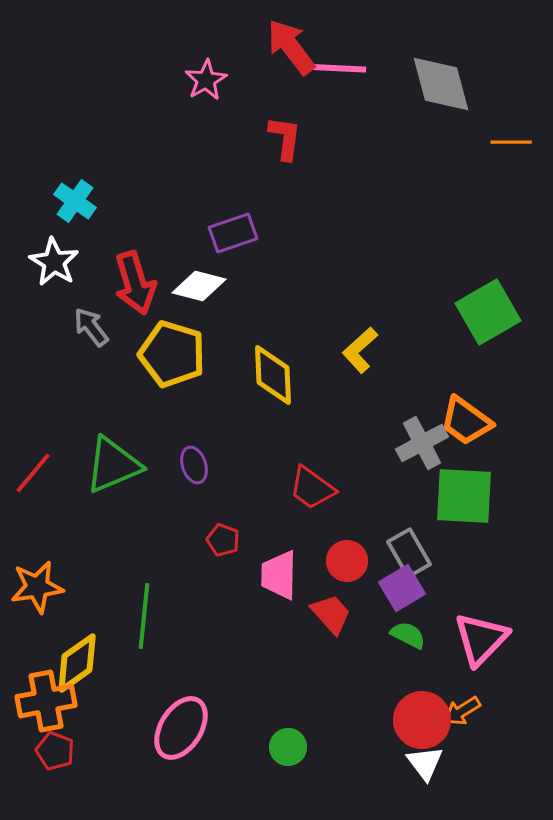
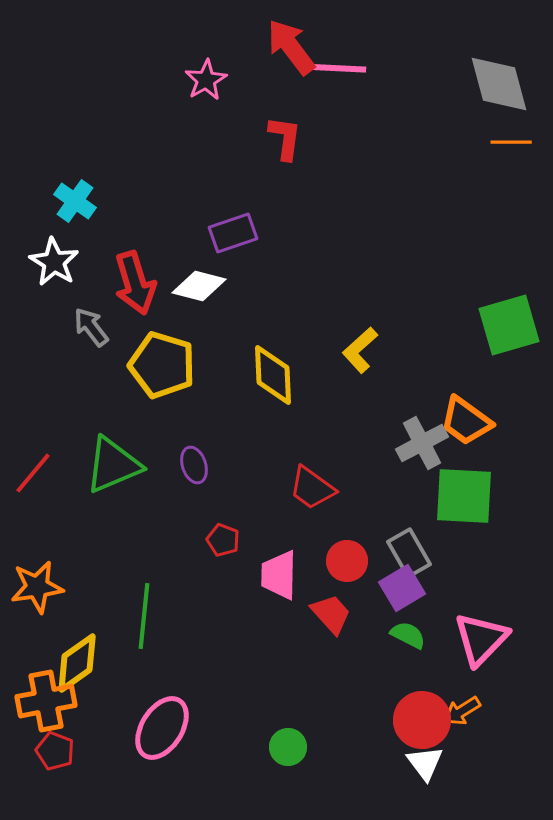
gray diamond at (441, 84): moved 58 px right
green square at (488, 312): moved 21 px right, 13 px down; rotated 14 degrees clockwise
yellow pentagon at (172, 354): moved 10 px left, 11 px down
pink ellipse at (181, 728): moved 19 px left
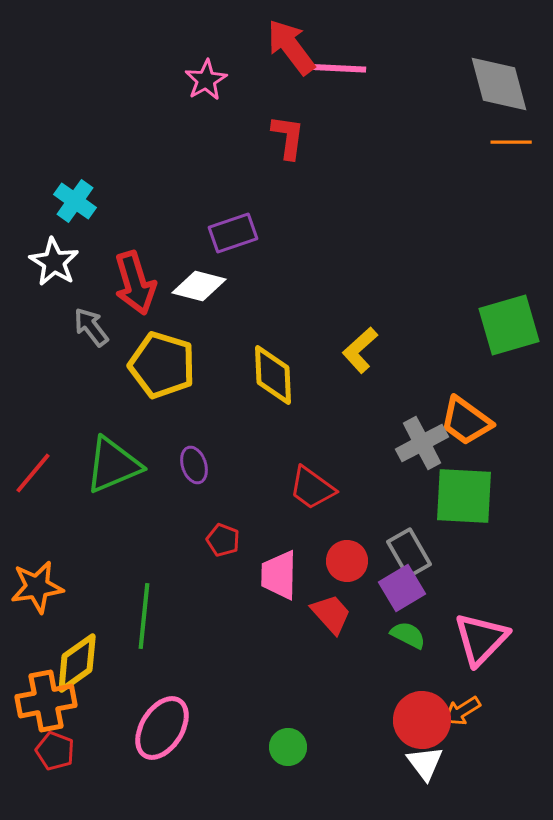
red L-shape at (285, 138): moved 3 px right, 1 px up
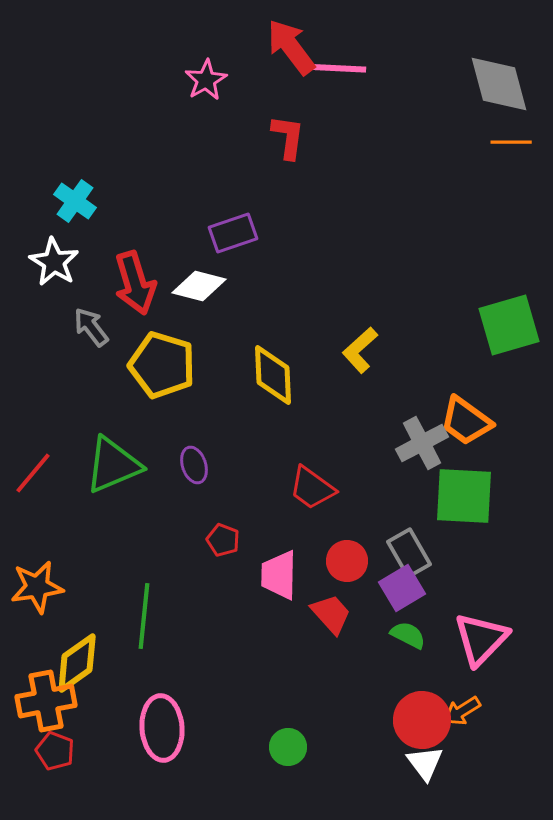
pink ellipse at (162, 728): rotated 36 degrees counterclockwise
